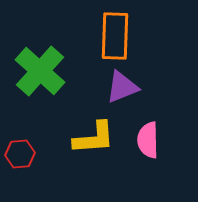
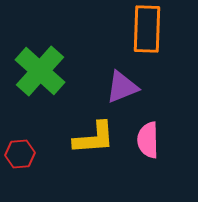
orange rectangle: moved 32 px right, 7 px up
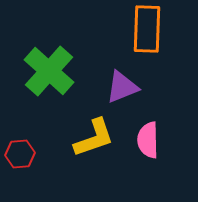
green cross: moved 9 px right
yellow L-shape: rotated 15 degrees counterclockwise
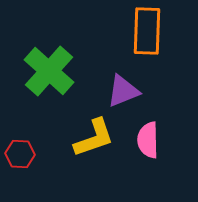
orange rectangle: moved 2 px down
purple triangle: moved 1 px right, 4 px down
red hexagon: rotated 8 degrees clockwise
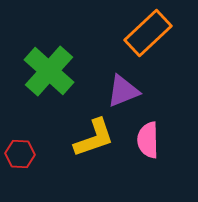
orange rectangle: moved 1 px right, 2 px down; rotated 45 degrees clockwise
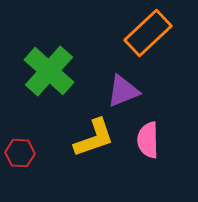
red hexagon: moved 1 px up
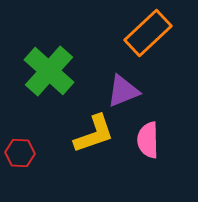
yellow L-shape: moved 4 px up
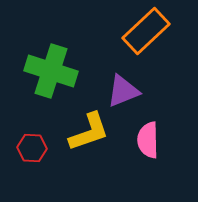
orange rectangle: moved 2 px left, 2 px up
green cross: moved 2 px right; rotated 24 degrees counterclockwise
yellow L-shape: moved 5 px left, 2 px up
red hexagon: moved 12 px right, 5 px up
